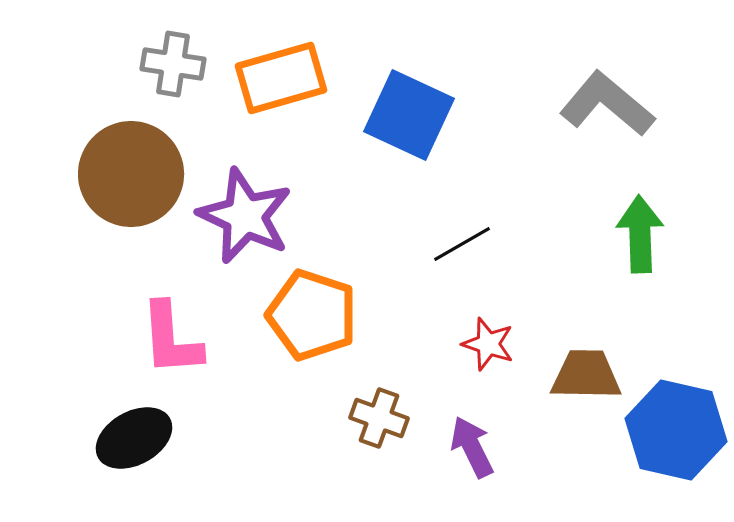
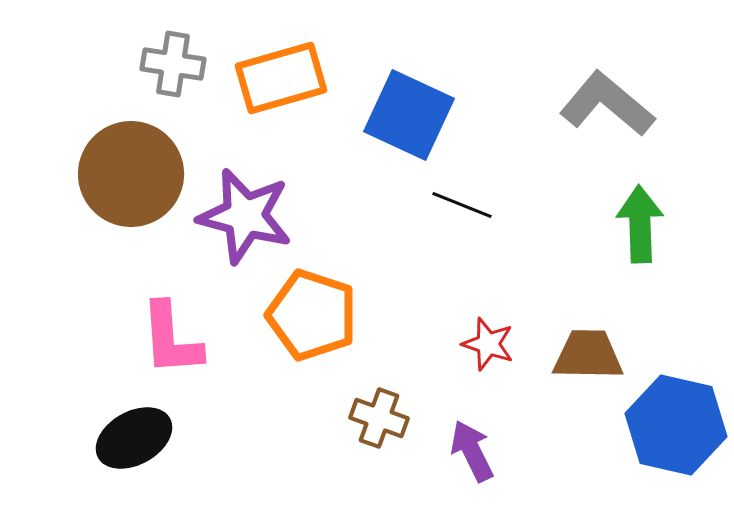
purple star: rotated 10 degrees counterclockwise
green arrow: moved 10 px up
black line: moved 39 px up; rotated 52 degrees clockwise
brown trapezoid: moved 2 px right, 20 px up
blue hexagon: moved 5 px up
purple arrow: moved 4 px down
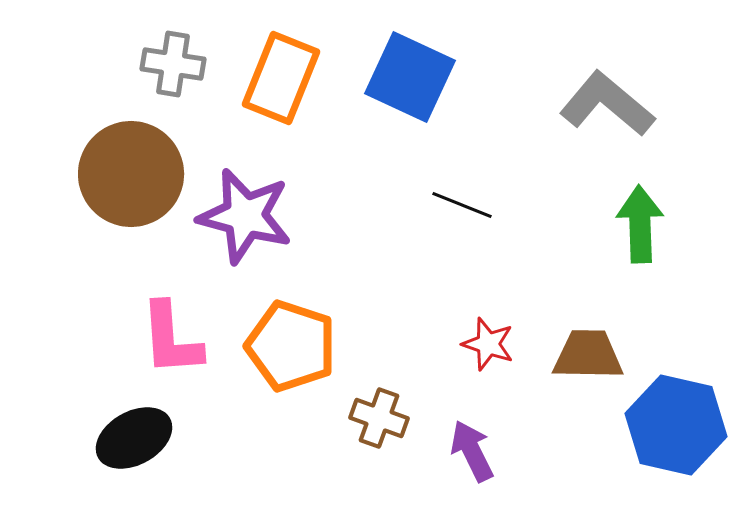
orange rectangle: rotated 52 degrees counterclockwise
blue square: moved 1 px right, 38 px up
orange pentagon: moved 21 px left, 31 px down
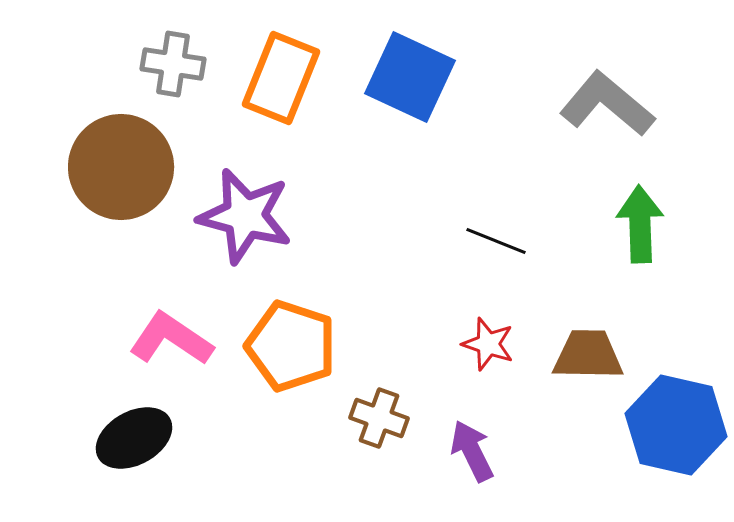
brown circle: moved 10 px left, 7 px up
black line: moved 34 px right, 36 px down
pink L-shape: rotated 128 degrees clockwise
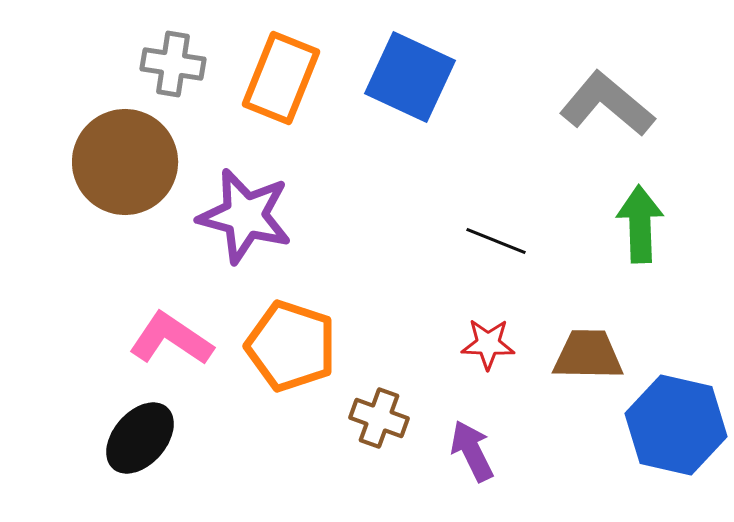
brown circle: moved 4 px right, 5 px up
red star: rotated 16 degrees counterclockwise
black ellipse: moved 6 px right; rotated 20 degrees counterclockwise
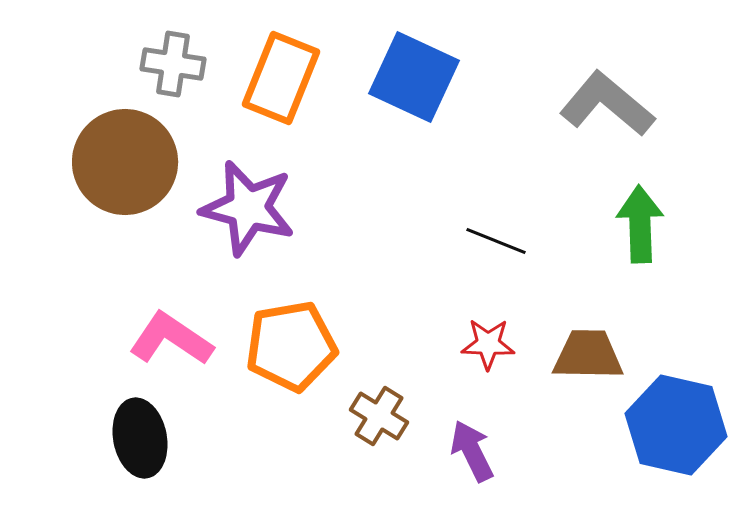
blue square: moved 4 px right
purple star: moved 3 px right, 8 px up
orange pentagon: rotated 28 degrees counterclockwise
brown cross: moved 2 px up; rotated 12 degrees clockwise
black ellipse: rotated 52 degrees counterclockwise
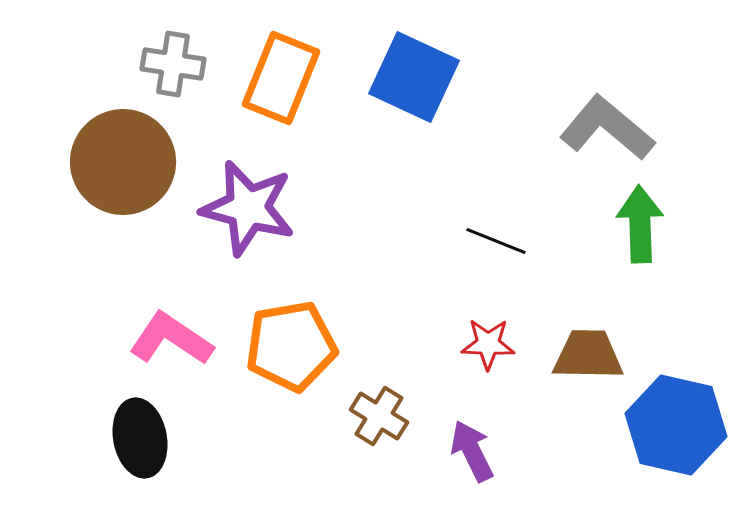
gray L-shape: moved 24 px down
brown circle: moved 2 px left
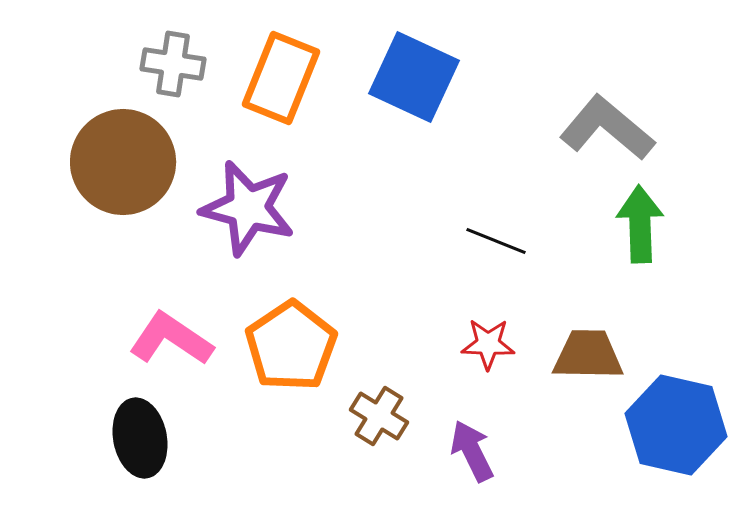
orange pentagon: rotated 24 degrees counterclockwise
